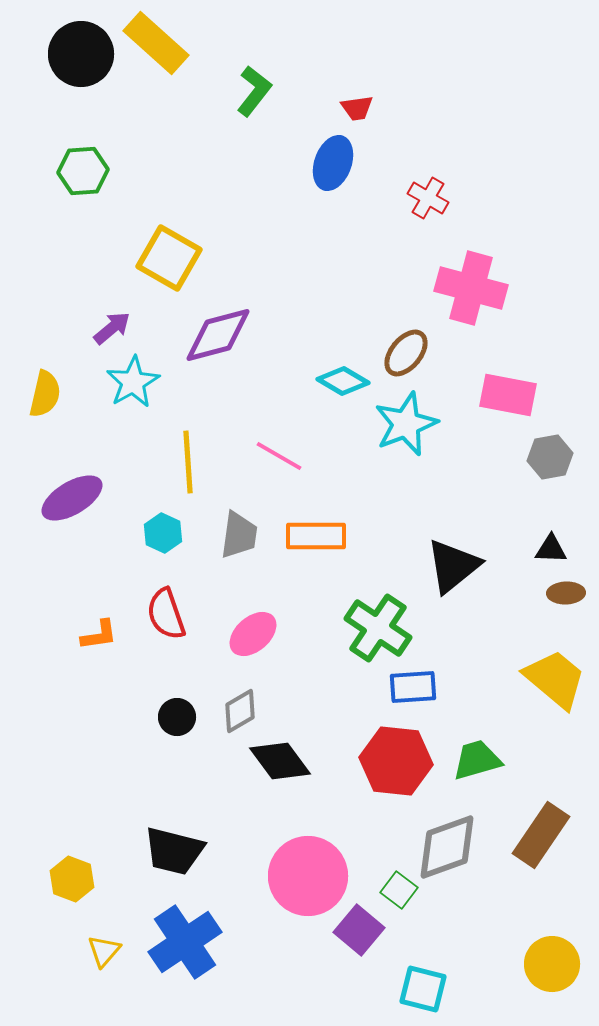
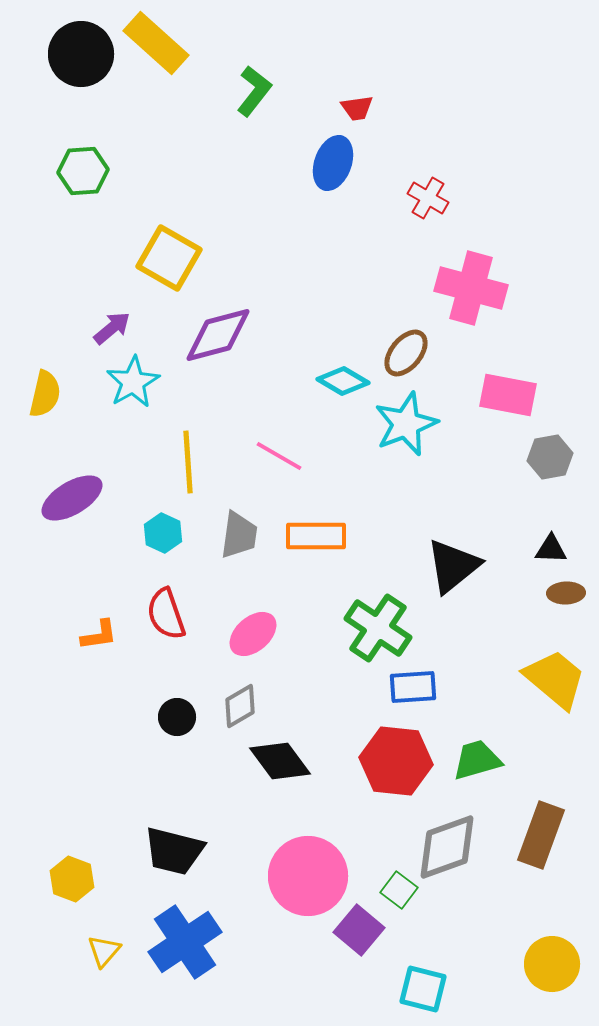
gray diamond at (240, 711): moved 5 px up
brown rectangle at (541, 835): rotated 14 degrees counterclockwise
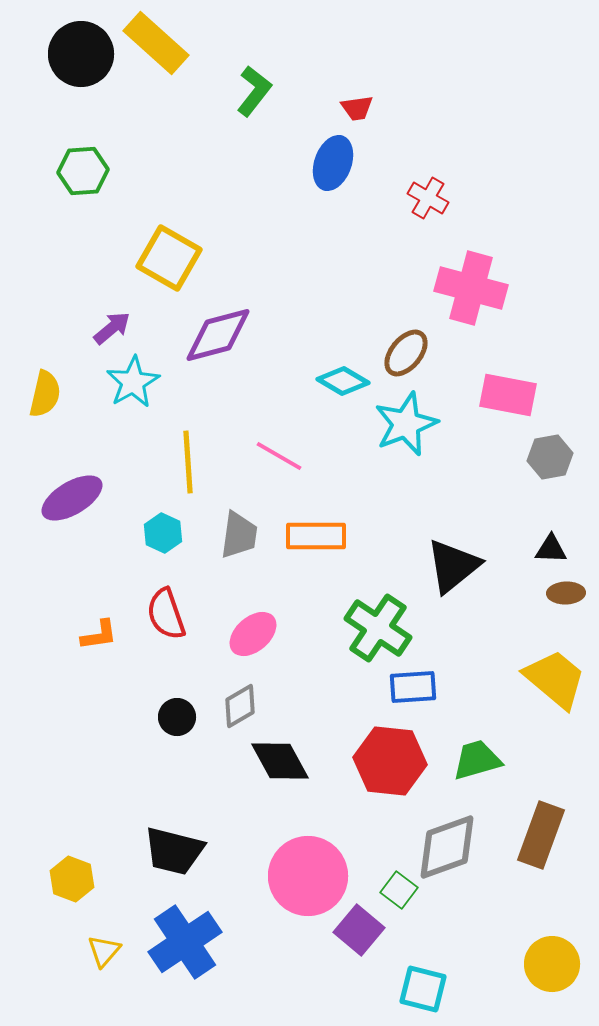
black diamond at (280, 761): rotated 8 degrees clockwise
red hexagon at (396, 761): moved 6 px left
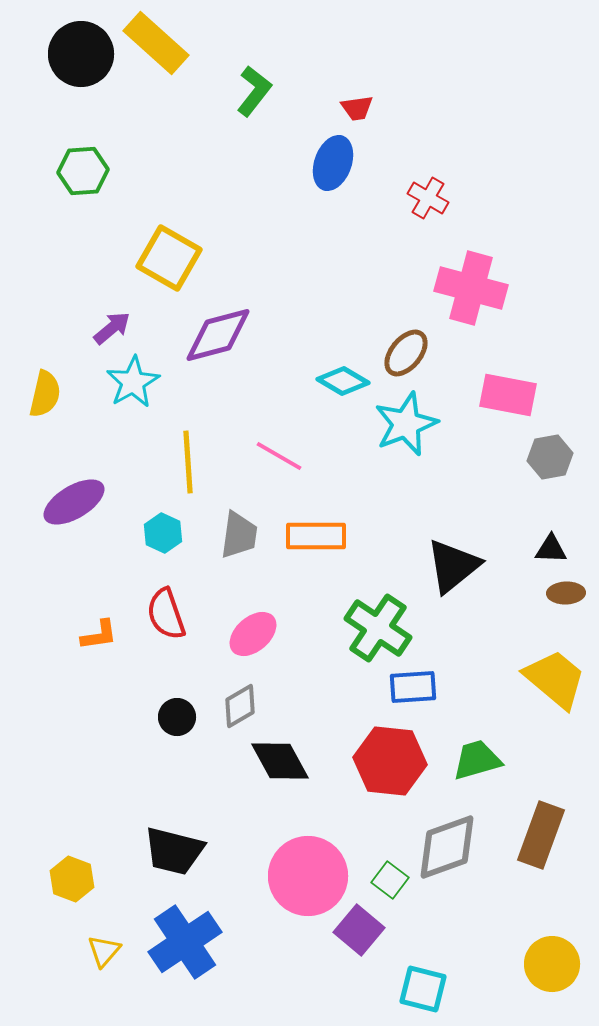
purple ellipse at (72, 498): moved 2 px right, 4 px down
green square at (399, 890): moved 9 px left, 10 px up
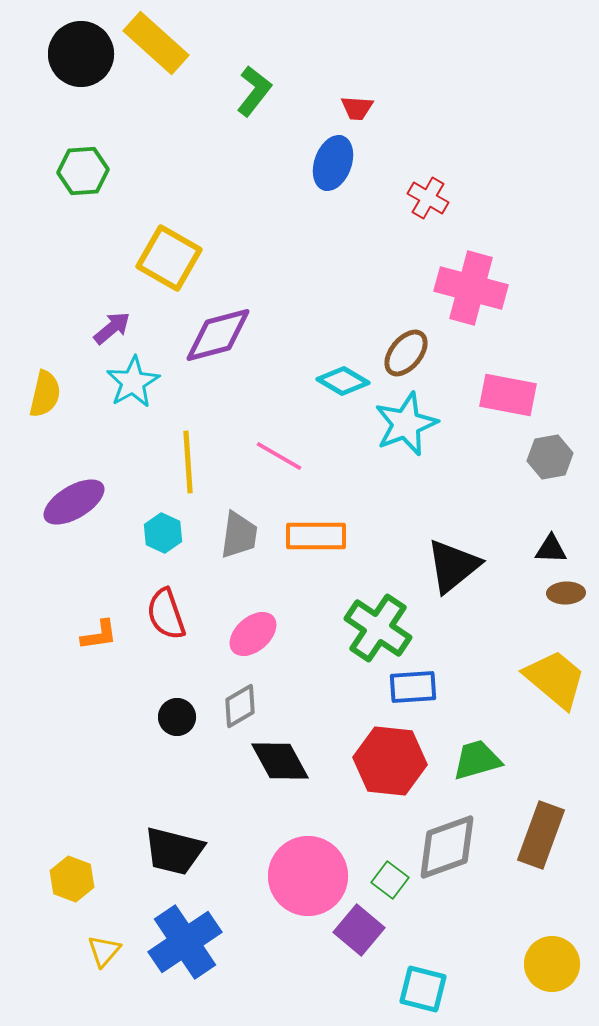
red trapezoid at (357, 108): rotated 12 degrees clockwise
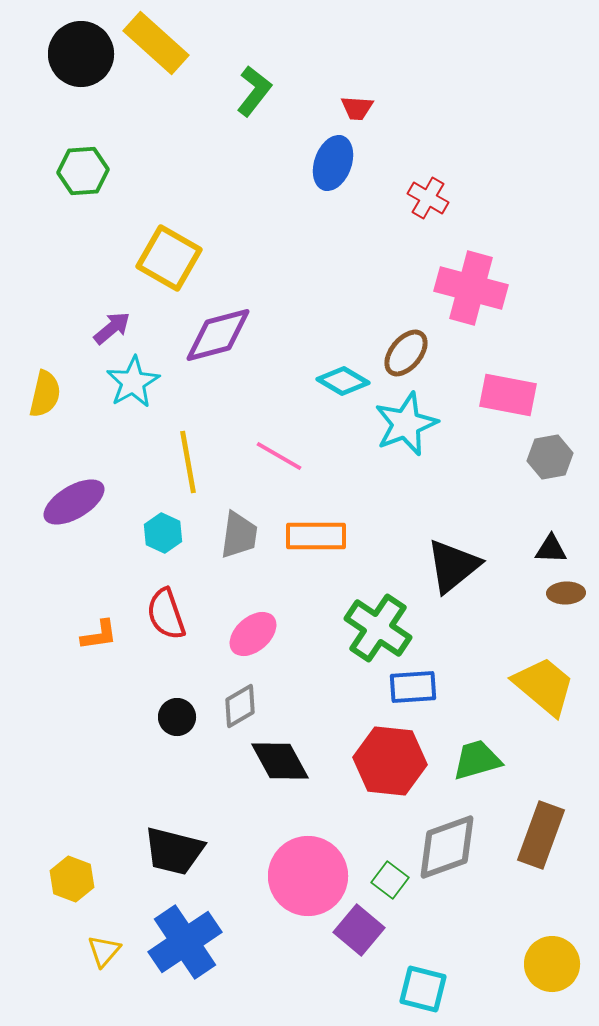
yellow line at (188, 462): rotated 6 degrees counterclockwise
yellow trapezoid at (555, 679): moved 11 px left, 7 px down
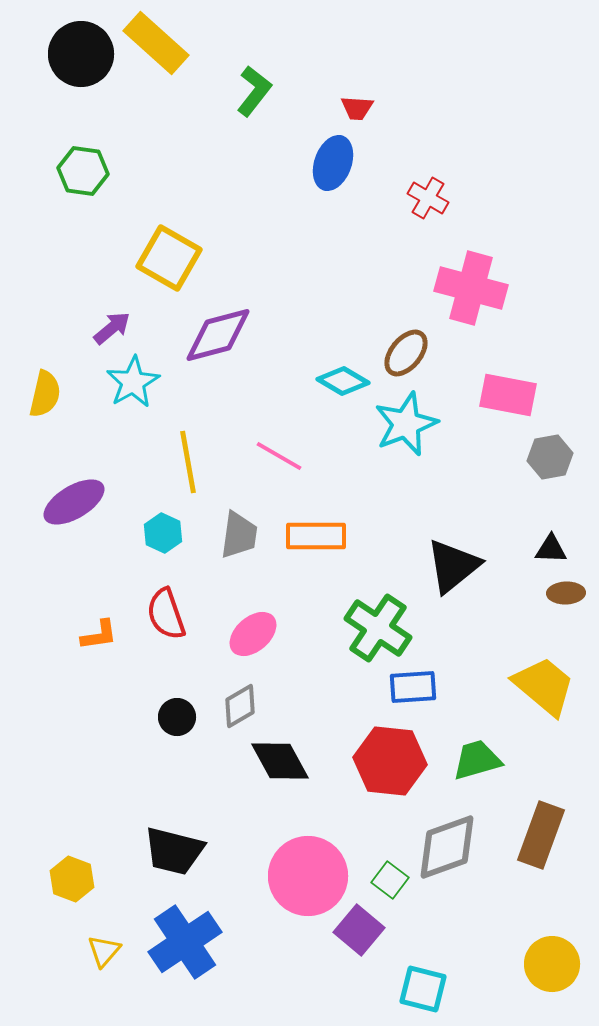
green hexagon at (83, 171): rotated 12 degrees clockwise
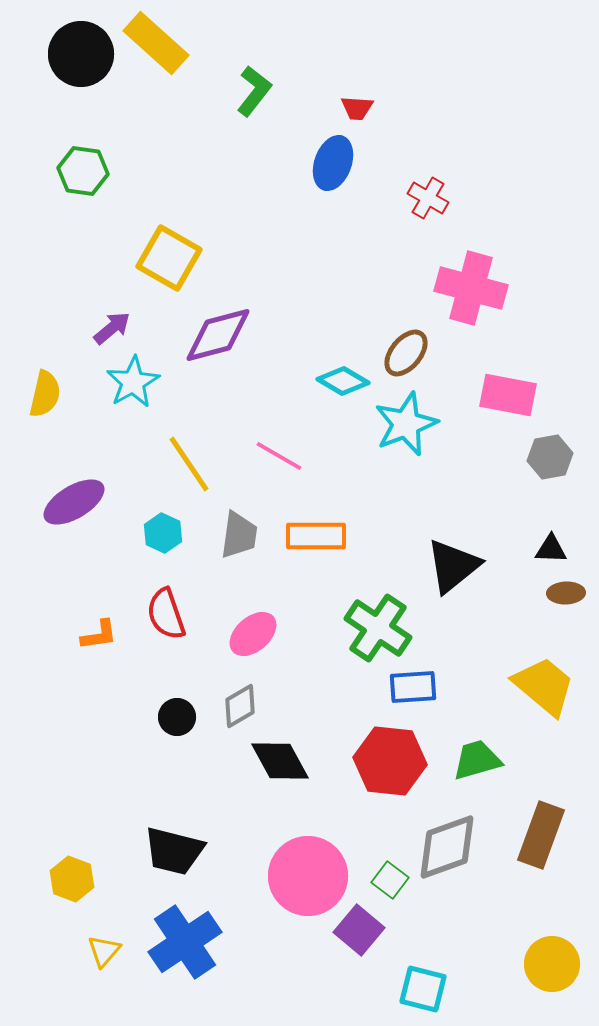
yellow line at (188, 462): moved 1 px right, 2 px down; rotated 24 degrees counterclockwise
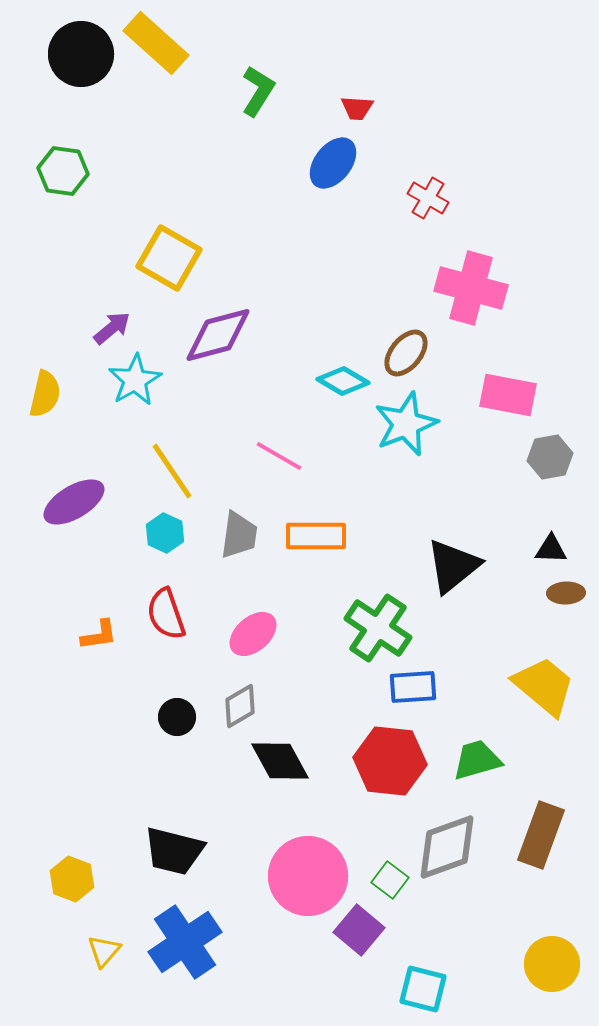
green L-shape at (254, 91): moved 4 px right; rotated 6 degrees counterclockwise
blue ellipse at (333, 163): rotated 18 degrees clockwise
green hexagon at (83, 171): moved 20 px left
cyan star at (133, 382): moved 2 px right, 2 px up
yellow line at (189, 464): moved 17 px left, 7 px down
cyan hexagon at (163, 533): moved 2 px right
